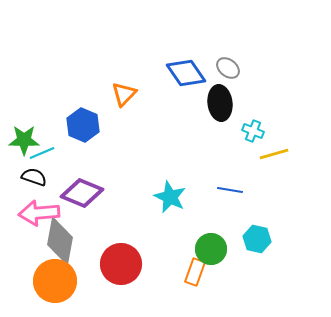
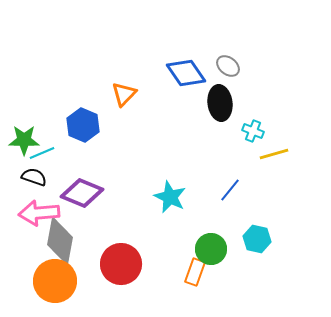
gray ellipse: moved 2 px up
blue line: rotated 60 degrees counterclockwise
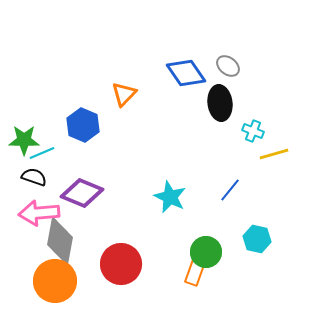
green circle: moved 5 px left, 3 px down
